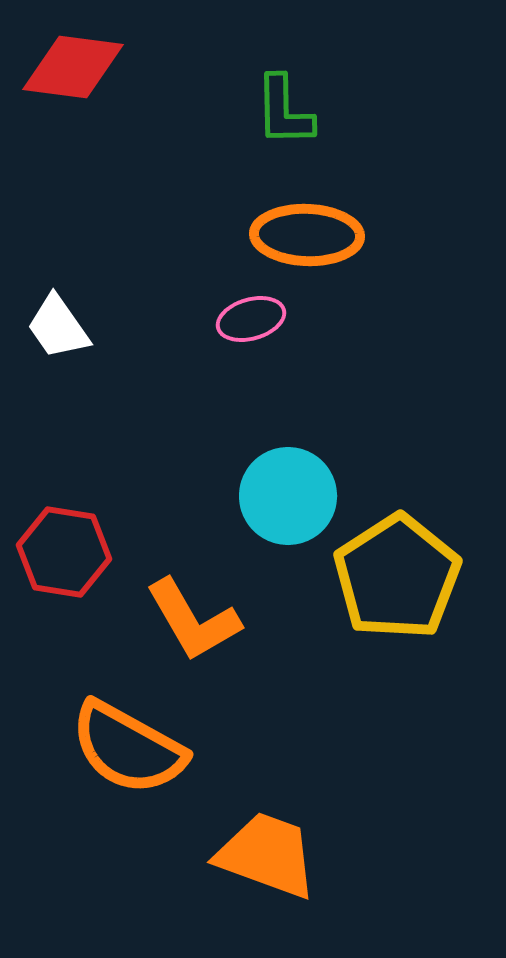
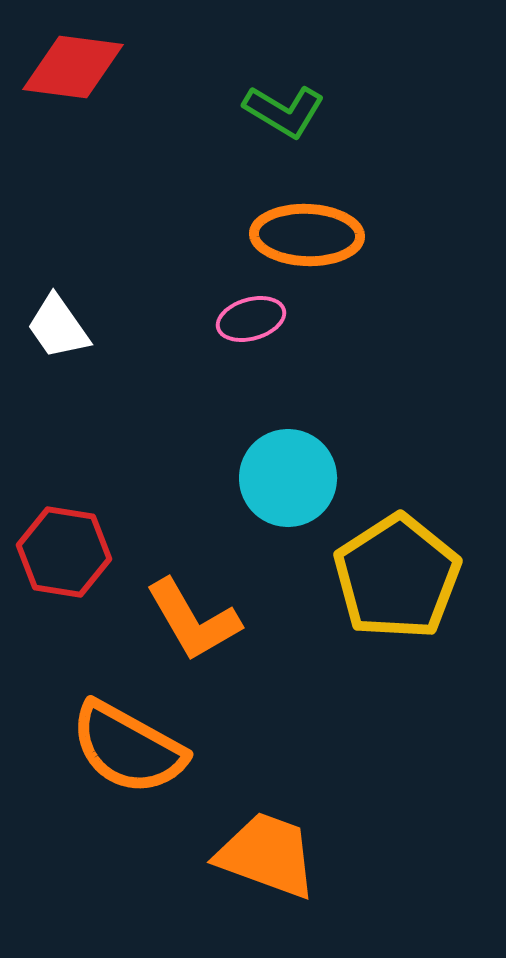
green L-shape: rotated 58 degrees counterclockwise
cyan circle: moved 18 px up
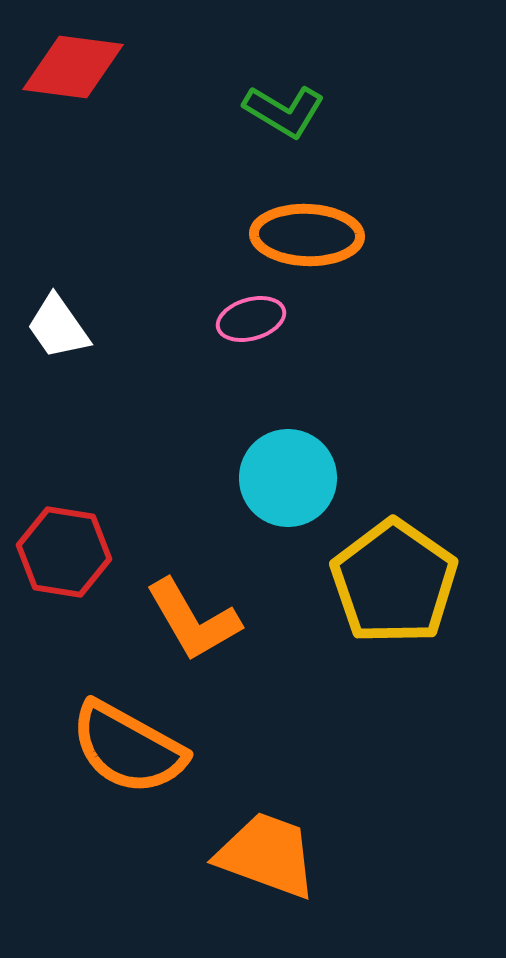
yellow pentagon: moved 3 px left, 5 px down; rotated 4 degrees counterclockwise
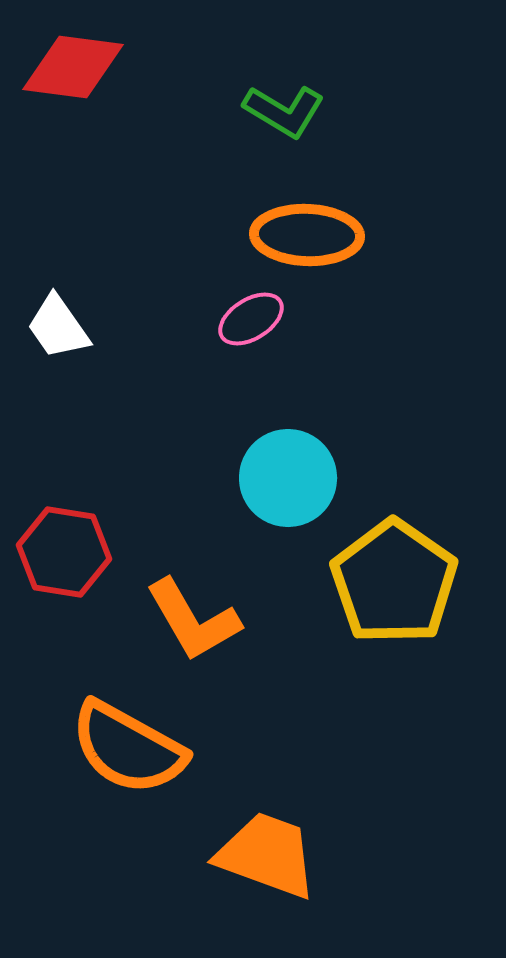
pink ellipse: rotated 16 degrees counterclockwise
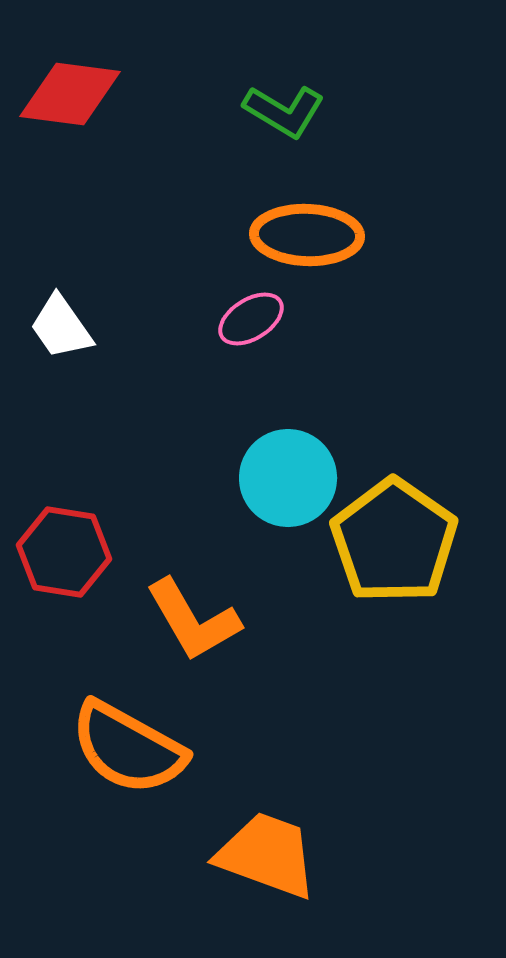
red diamond: moved 3 px left, 27 px down
white trapezoid: moved 3 px right
yellow pentagon: moved 41 px up
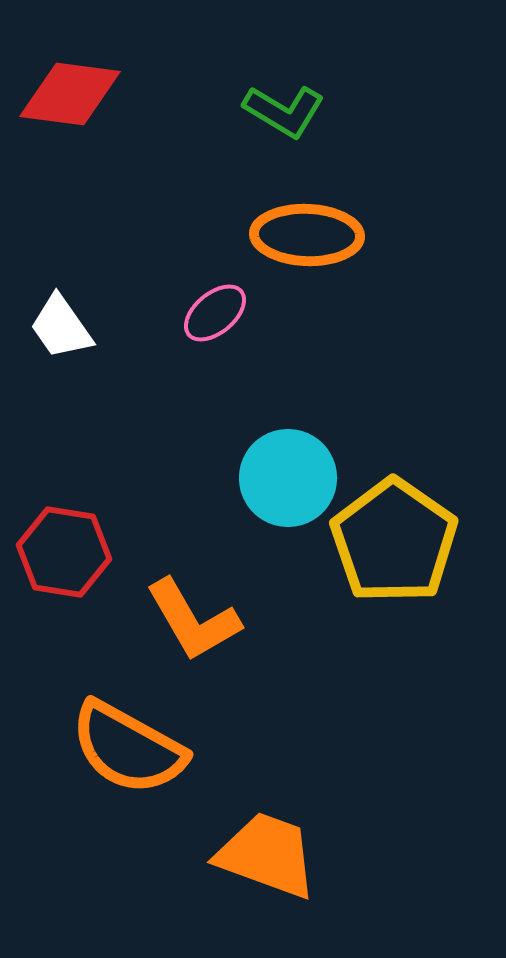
pink ellipse: moved 36 px left, 6 px up; rotated 8 degrees counterclockwise
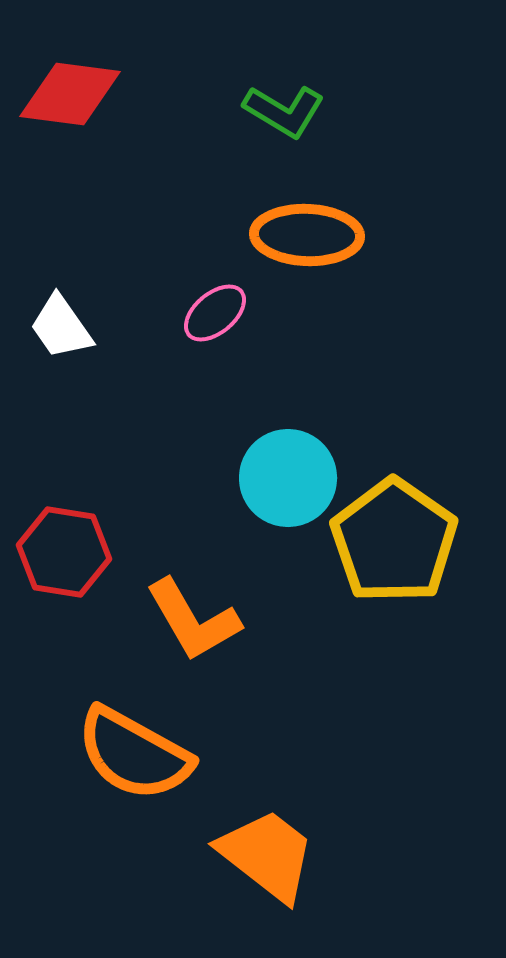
orange semicircle: moved 6 px right, 6 px down
orange trapezoid: rotated 18 degrees clockwise
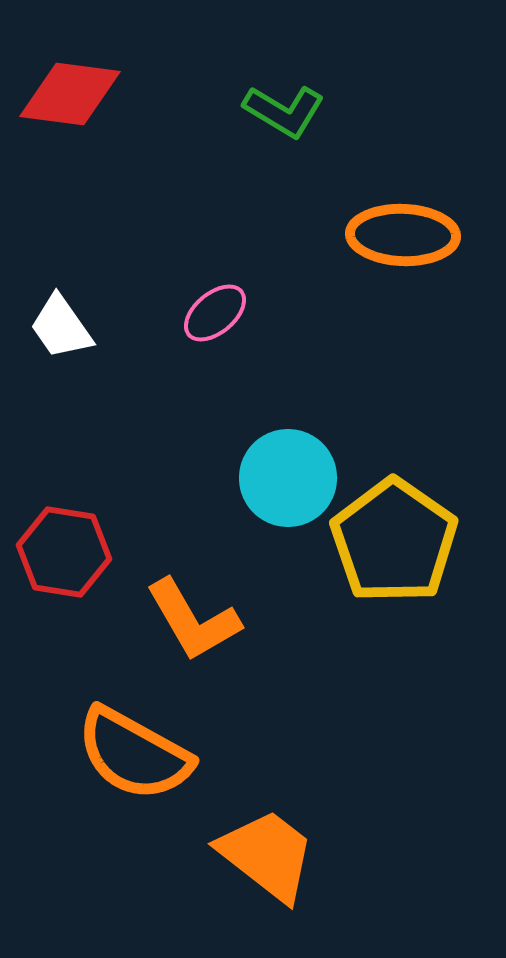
orange ellipse: moved 96 px right
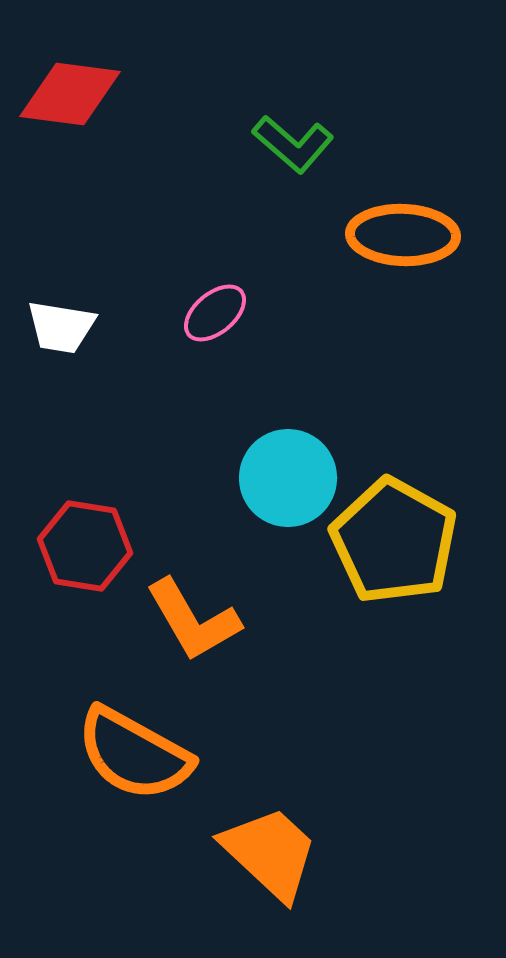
green L-shape: moved 9 px right, 33 px down; rotated 10 degrees clockwise
white trapezoid: rotated 46 degrees counterclockwise
yellow pentagon: rotated 6 degrees counterclockwise
red hexagon: moved 21 px right, 6 px up
orange trapezoid: moved 3 px right, 2 px up; rotated 5 degrees clockwise
